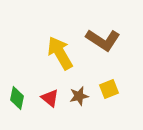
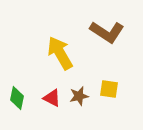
brown L-shape: moved 4 px right, 8 px up
yellow square: rotated 30 degrees clockwise
red triangle: moved 2 px right; rotated 12 degrees counterclockwise
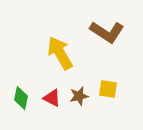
yellow square: moved 1 px left
green diamond: moved 4 px right
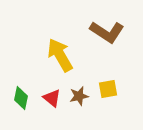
yellow arrow: moved 2 px down
yellow square: rotated 18 degrees counterclockwise
red triangle: rotated 12 degrees clockwise
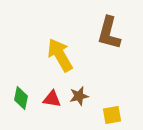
brown L-shape: moved 2 px right, 1 px down; rotated 72 degrees clockwise
yellow square: moved 4 px right, 26 px down
red triangle: moved 1 px down; rotated 30 degrees counterclockwise
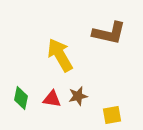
brown L-shape: rotated 92 degrees counterclockwise
brown star: moved 1 px left
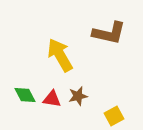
green diamond: moved 4 px right, 3 px up; rotated 40 degrees counterclockwise
yellow square: moved 2 px right, 1 px down; rotated 18 degrees counterclockwise
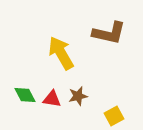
yellow arrow: moved 1 px right, 2 px up
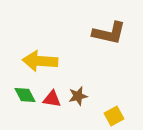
yellow arrow: moved 21 px left, 8 px down; rotated 56 degrees counterclockwise
